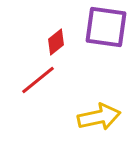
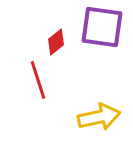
purple square: moved 4 px left
red line: rotated 69 degrees counterclockwise
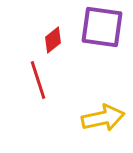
red diamond: moved 3 px left, 2 px up
yellow arrow: moved 4 px right, 1 px down
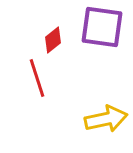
red line: moved 1 px left, 2 px up
yellow arrow: moved 3 px right, 1 px down
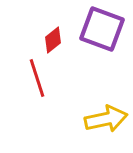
purple square: moved 2 px down; rotated 12 degrees clockwise
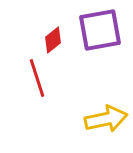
purple square: moved 2 px left, 1 px down; rotated 30 degrees counterclockwise
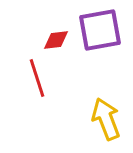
red diamond: moved 3 px right; rotated 32 degrees clockwise
yellow arrow: rotated 99 degrees counterclockwise
